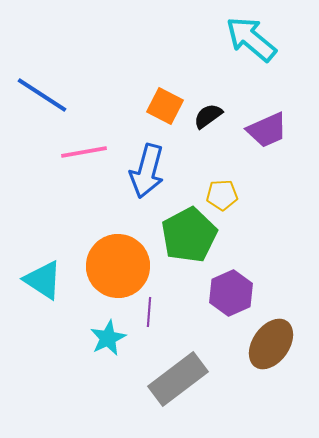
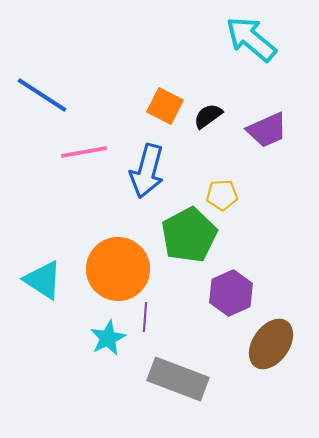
orange circle: moved 3 px down
purple line: moved 4 px left, 5 px down
gray rectangle: rotated 58 degrees clockwise
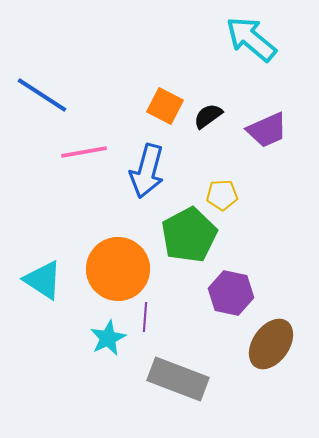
purple hexagon: rotated 24 degrees counterclockwise
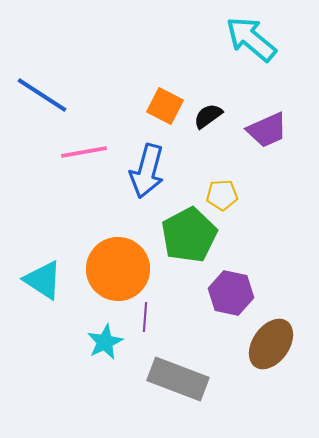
cyan star: moved 3 px left, 4 px down
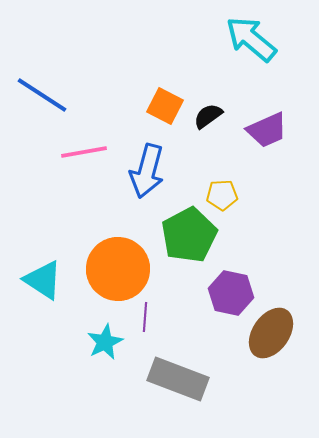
brown ellipse: moved 11 px up
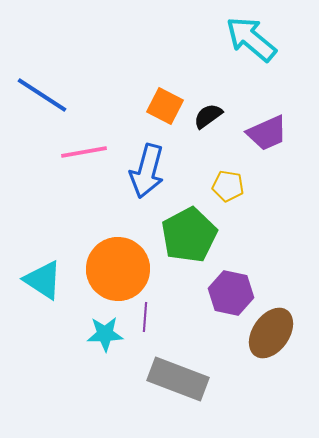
purple trapezoid: moved 3 px down
yellow pentagon: moved 6 px right, 9 px up; rotated 12 degrees clockwise
cyan star: moved 8 px up; rotated 24 degrees clockwise
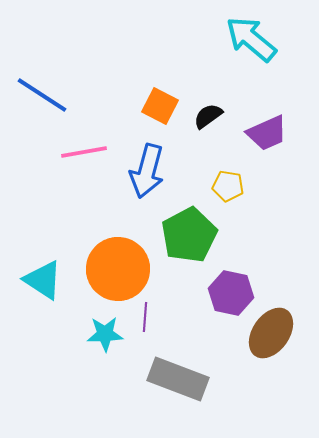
orange square: moved 5 px left
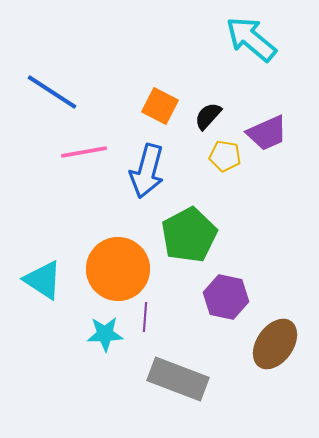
blue line: moved 10 px right, 3 px up
black semicircle: rotated 12 degrees counterclockwise
yellow pentagon: moved 3 px left, 30 px up
purple hexagon: moved 5 px left, 4 px down
brown ellipse: moved 4 px right, 11 px down
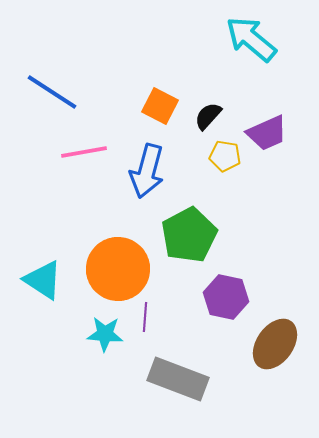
cyan star: rotated 6 degrees clockwise
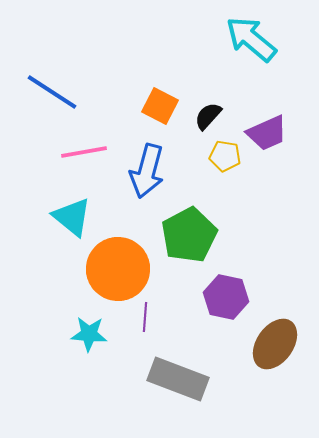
cyan triangle: moved 29 px right, 63 px up; rotated 6 degrees clockwise
cyan star: moved 16 px left
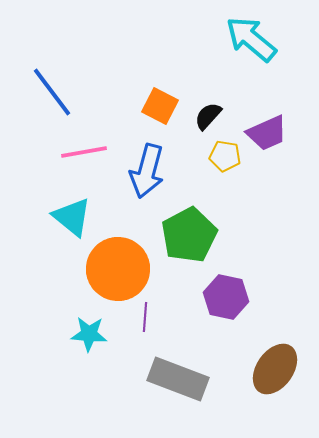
blue line: rotated 20 degrees clockwise
brown ellipse: moved 25 px down
